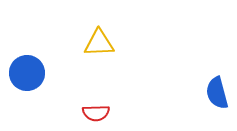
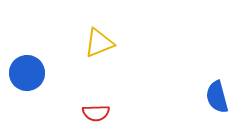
yellow triangle: rotated 20 degrees counterclockwise
blue semicircle: moved 4 px down
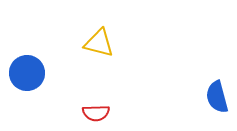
yellow triangle: rotated 36 degrees clockwise
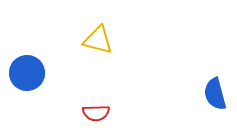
yellow triangle: moved 1 px left, 3 px up
blue semicircle: moved 2 px left, 3 px up
